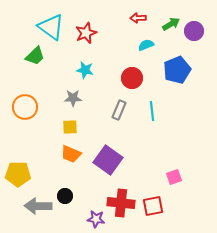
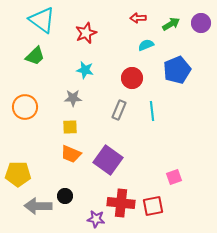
cyan triangle: moved 9 px left, 7 px up
purple circle: moved 7 px right, 8 px up
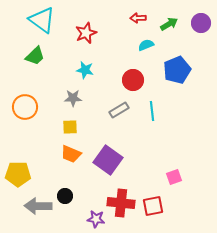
green arrow: moved 2 px left
red circle: moved 1 px right, 2 px down
gray rectangle: rotated 36 degrees clockwise
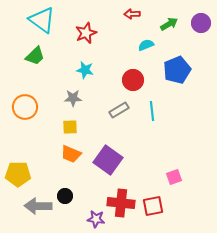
red arrow: moved 6 px left, 4 px up
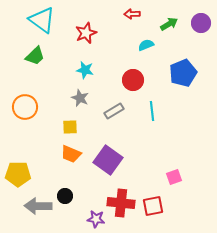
blue pentagon: moved 6 px right, 3 px down
gray star: moved 7 px right; rotated 24 degrees clockwise
gray rectangle: moved 5 px left, 1 px down
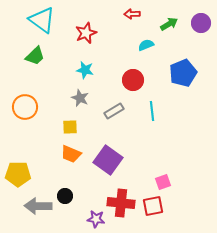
pink square: moved 11 px left, 5 px down
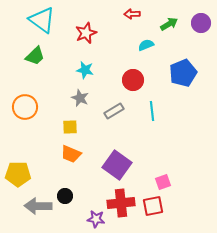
purple square: moved 9 px right, 5 px down
red cross: rotated 12 degrees counterclockwise
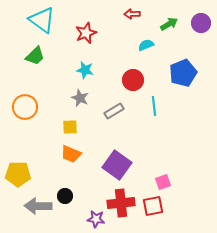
cyan line: moved 2 px right, 5 px up
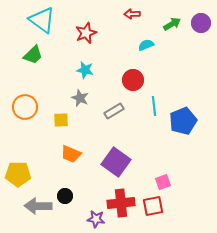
green arrow: moved 3 px right
green trapezoid: moved 2 px left, 1 px up
blue pentagon: moved 48 px down
yellow square: moved 9 px left, 7 px up
purple square: moved 1 px left, 3 px up
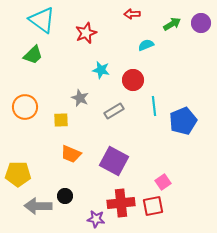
cyan star: moved 16 px right
purple square: moved 2 px left, 1 px up; rotated 8 degrees counterclockwise
pink square: rotated 14 degrees counterclockwise
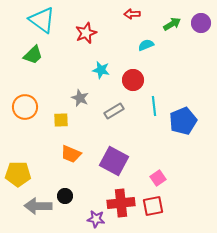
pink square: moved 5 px left, 4 px up
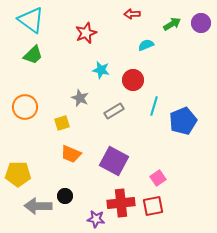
cyan triangle: moved 11 px left
cyan line: rotated 24 degrees clockwise
yellow square: moved 1 px right, 3 px down; rotated 14 degrees counterclockwise
